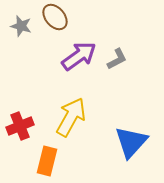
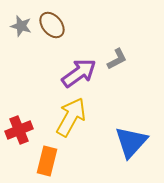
brown ellipse: moved 3 px left, 8 px down
purple arrow: moved 17 px down
red cross: moved 1 px left, 4 px down
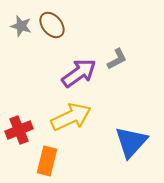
yellow arrow: rotated 36 degrees clockwise
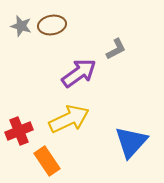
brown ellipse: rotated 60 degrees counterclockwise
gray L-shape: moved 1 px left, 10 px up
yellow arrow: moved 2 px left, 2 px down
red cross: moved 1 px down
orange rectangle: rotated 48 degrees counterclockwise
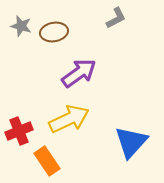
brown ellipse: moved 2 px right, 7 px down
gray L-shape: moved 31 px up
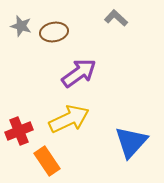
gray L-shape: rotated 110 degrees counterclockwise
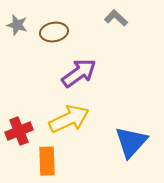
gray star: moved 4 px left, 1 px up
orange rectangle: rotated 32 degrees clockwise
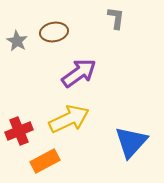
gray L-shape: rotated 55 degrees clockwise
gray star: moved 16 px down; rotated 15 degrees clockwise
orange rectangle: moved 2 px left; rotated 64 degrees clockwise
